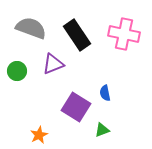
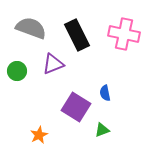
black rectangle: rotated 8 degrees clockwise
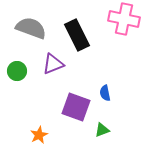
pink cross: moved 15 px up
purple square: rotated 12 degrees counterclockwise
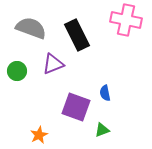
pink cross: moved 2 px right, 1 px down
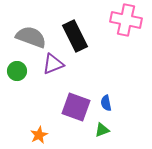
gray semicircle: moved 9 px down
black rectangle: moved 2 px left, 1 px down
blue semicircle: moved 1 px right, 10 px down
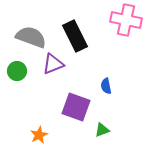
blue semicircle: moved 17 px up
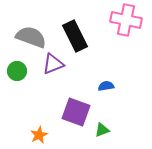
blue semicircle: rotated 91 degrees clockwise
purple square: moved 5 px down
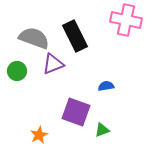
gray semicircle: moved 3 px right, 1 px down
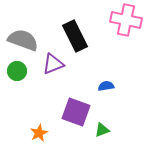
gray semicircle: moved 11 px left, 2 px down
orange star: moved 2 px up
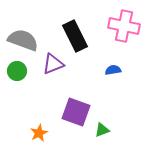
pink cross: moved 2 px left, 6 px down
blue semicircle: moved 7 px right, 16 px up
